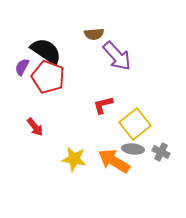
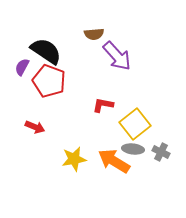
red pentagon: moved 1 px right, 4 px down
red L-shape: rotated 25 degrees clockwise
red arrow: rotated 30 degrees counterclockwise
yellow star: rotated 20 degrees counterclockwise
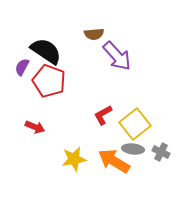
red L-shape: moved 10 px down; rotated 40 degrees counterclockwise
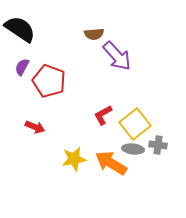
black semicircle: moved 26 px left, 22 px up
gray cross: moved 3 px left, 7 px up; rotated 18 degrees counterclockwise
orange arrow: moved 3 px left, 2 px down
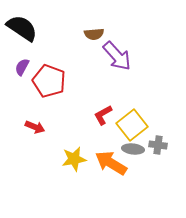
black semicircle: moved 2 px right, 1 px up
yellow square: moved 3 px left, 1 px down
